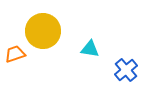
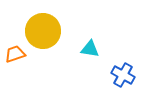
blue cross: moved 3 px left, 5 px down; rotated 20 degrees counterclockwise
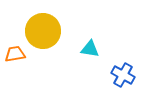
orange trapezoid: rotated 10 degrees clockwise
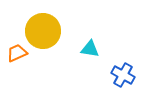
orange trapezoid: moved 2 px right, 1 px up; rotated 15 degrees counterclockwise
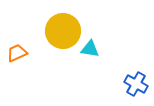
yellow circle: moved 20 px right
blue cross: moved 13 px right, 9 px down
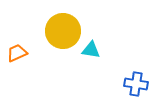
cyan triangle: moved 1 px right, 1 px down
blue cross: rotated 20 degrees counterclockwise
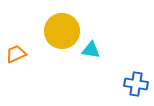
yellow circle: moved 1 px left
orange trapezoid: moved 1 px left, 1 px down
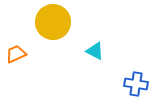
yellow circle: moved 9 px left, 9 px up
cyan triangle: moved 4 px right, 1 px down; rotated 18 degrees clockwise
